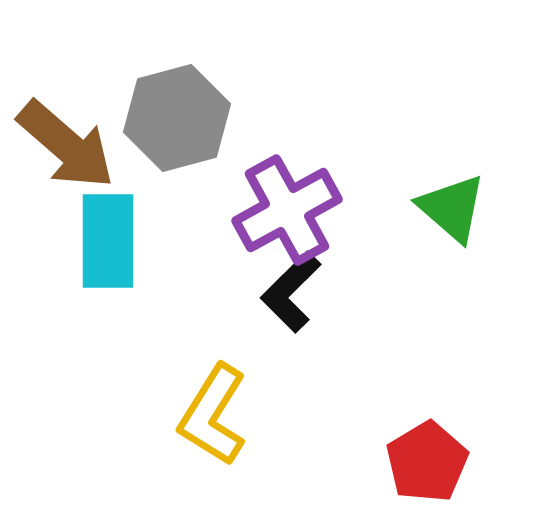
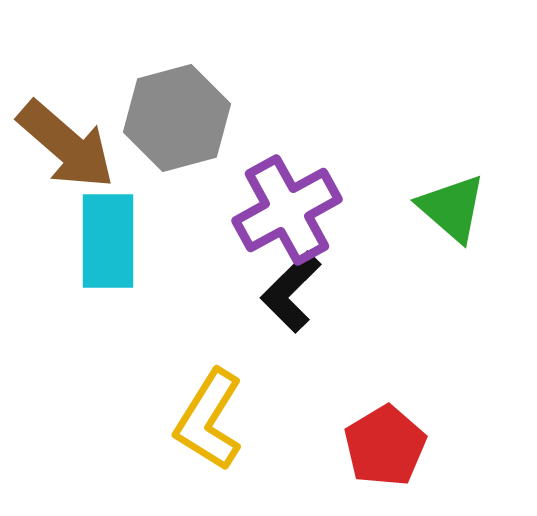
yellow L-shape: moved 4 px left, 5 px down
red pentagon: moved 42 px left, 16 px up
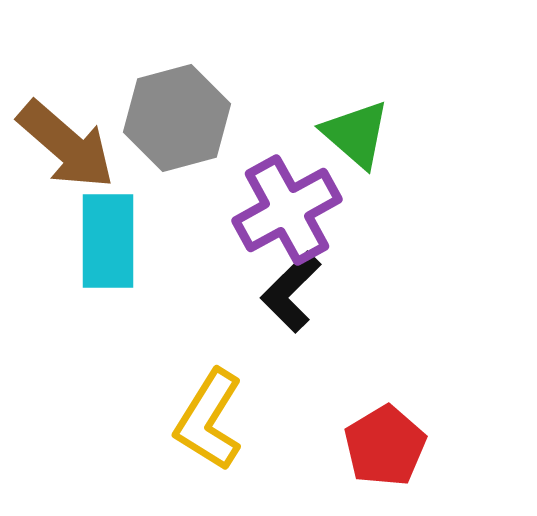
green triangle: moved 96 px left, 74 px up
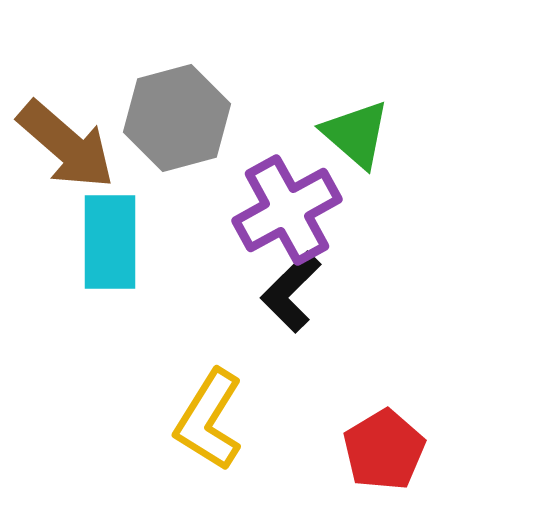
cyan rectangle: moved 2 px right, 1 px down
red pentagon: moved 1 px left, 4 px down
